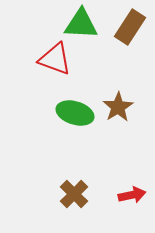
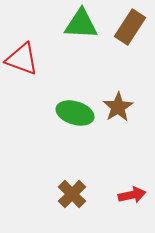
red triangle: moved 33 px left
brown cross: moved 2 px left
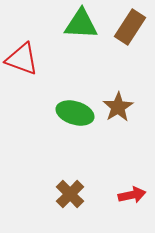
brown cross: moved 2 px left
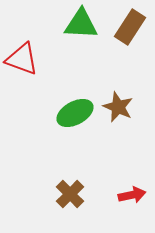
brown star: rotated 16 degrees counterclockwise
green ellipse: rotated 45 degrees counterclockwise
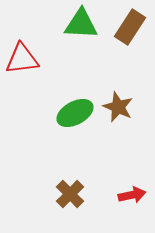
red triangle: rotated 27 degrees counterclockwise
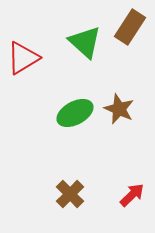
green triangle: moved 4 px right, 18 px down; rotated 39 degrees clockwise
red triangle: moved 1 px right, 1 px up; rotated 24 degrees counterclockwise
brown star: moved 1 px right, 2 px down
red arrow: rotated 32 degrees counterclockwise
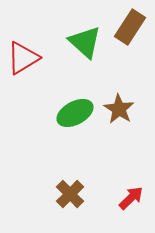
brown star: rotated 8 degrees clockwise
red arrow: moved 1 px left, 3 px down
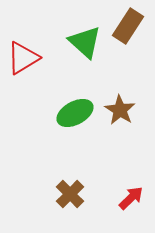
brown rectangle: moved 2 px left, 1 px up
brown star: moved 1 px right, 1 px down
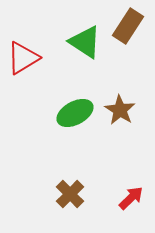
green triangle: rotated 9 degrees counterclockwise
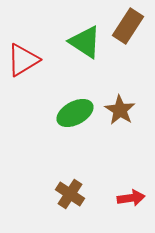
red triangle: moved 2 px down
brown cross: rotated 12 degrees counterclockwise
red arrow: rotated 36 degrees clockwise
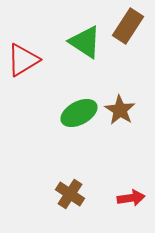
green ellipse: moved 4 px right
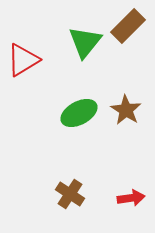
brown rectangle: rotated 12 degrees clockwise
green triangle: rotated 36 degrees clockwise
brown star: moved 6 px right
